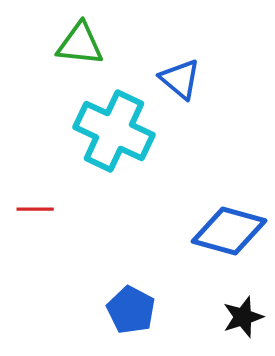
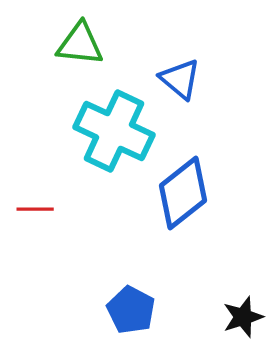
blue diamond: moved 46 px left, 38 px up; rotated 54 degrees counterclockwise
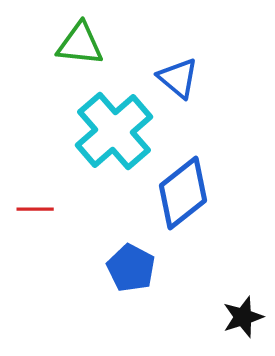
blue triangle: moved 2 px left, 1 px up
cyan cross: rotated 24 degrees clockwise
blue pentagon: moved 42 px up
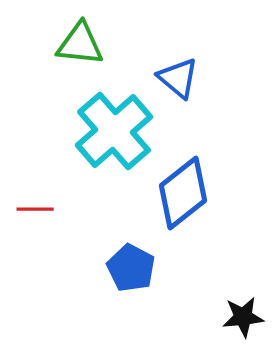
black star: rotated 12 degrees clockwise
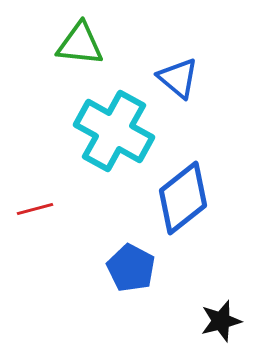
cyan cross: rotated 20 degrees counterclockwise
blue diamond: moved 5 px down
red line: rotated 15 degrees counterclockwise
black star: moved 22 px left, 4 px down; rotated 9 degrees counterclockwise
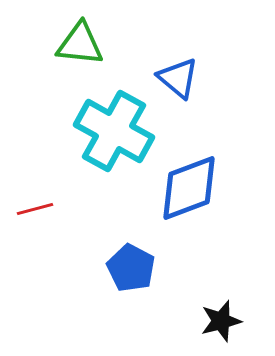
blue diamond: moved 6 px right, 10 px up; rotated 18 degrees clockwise
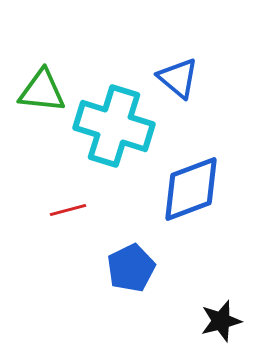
green triangle: moved 38 px left, 47 px down
cyan cross: moved 5 px up; rotated 12 degrees counterclockwise
blue diamond: moved 2 px right, 1 px down
red line: moved 33 px right, 1 px down
blue pentagon: rotated 18 degrees clockwise
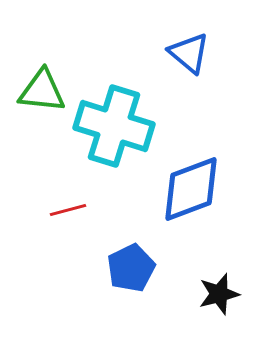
blue triangle: moved 11 px right, 25 px up
black star: moved 2 px left, 27 px up
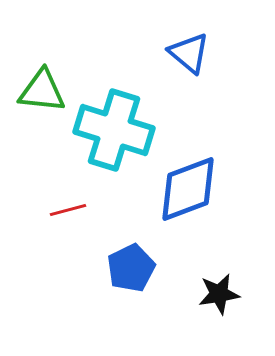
cyan cross: moved 4 px down
blue diamond: moved 3 px left
black star: rotated 6 degrees clockwise
